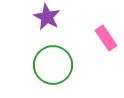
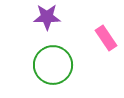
purple star: rotated 28 degrees counterclockwise
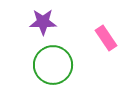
purple star: moved 4 px left, 5 px down
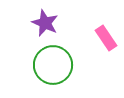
purple star: moved 2 px right, 1 px down; rotated 24 degrees clockwise
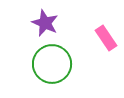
green circle: moved 1 px left, 1 px up
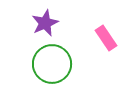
purple star: rotated 24 degrees clockwise
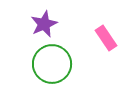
purple star: moved 1 px left, 1 px down
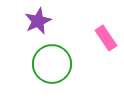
purple star: moved 6 px left, 3 px up
